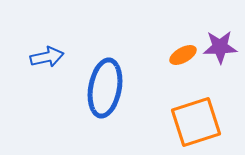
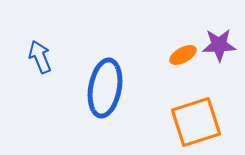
purple star: moved 1 px left, 2 px up
blue arrow: moved 7 px left; rotated 100 degrees counterclockwise
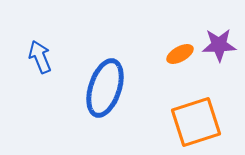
orange ellipse: moved 3 px left, 1 px up
blue ellipse: rotated 8 degrees clockwise
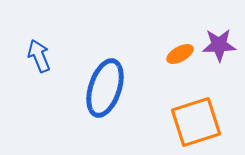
blue arrow: moved 1 px left, 1 px up
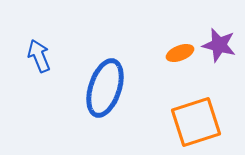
purple star: rotated 16 degrees clockwise
orange ellipse: moved 1 px up; rotated 8 degrees clockwise
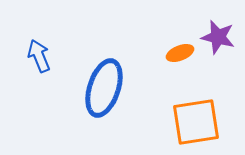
purple star: moved 1 px left, 8 px up
blue ellipse: moved 1 px left
orange square: rotated 9 degrees clockwise
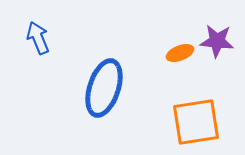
purple star: moved 1 px left, 4 px down; rotated 8 degrees counterclockwise
blue arrow: moved 1 px left, 18 px up
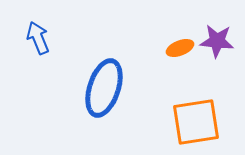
orange ellipse: moved 5 px up
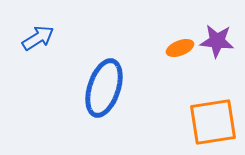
blue arrow: rotated 80 degrees clockwise
orange square: moved 17 px right
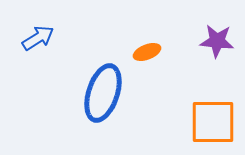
orange ellipse: moved 33 px left, 4 px down
blue ellipse: moved 1 px left, 5 px down
orange square: rotated 9 degrees clockwise
